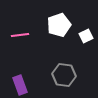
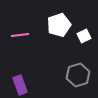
white square: moved 2 px left
gray hexagon: moved 14 px right; rotated 25 degrees counterclockwise
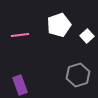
white square: moved 3 px right; rotated 16 degrees counterclockwise
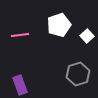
gray hexagon: moved 1 px up
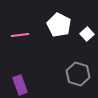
white pentagon: rotated 25 degrees counterclockwise
white square: moved 2 px up
gray hexagon: rotated 25 degrees counterclockwise
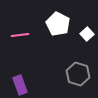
white pentagon: moved 1 px left, 1 px up
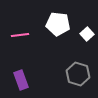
white pentagon: rotated 20 degrees counterclockwise
purple rectangle: moved 1 px right, 5 px up
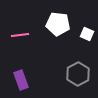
white square: rotated 24 degrees counterclockwise
gray hexagon: rotated 15 degrees clockwise
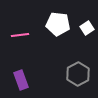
white square: moved 6 px up; rotated 32 degrees clockwise
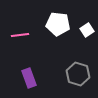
white square: moved 2 px down
gray hexagon: rotated 15 degrees counterclockwise
purple rectangle: moved 8 px right, 2 px up
